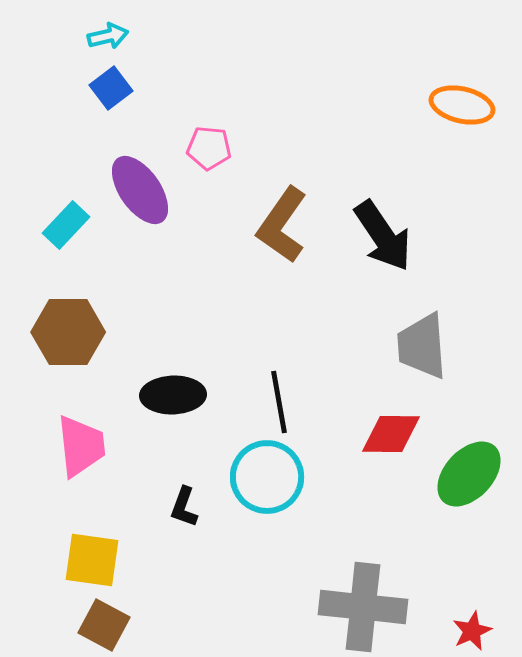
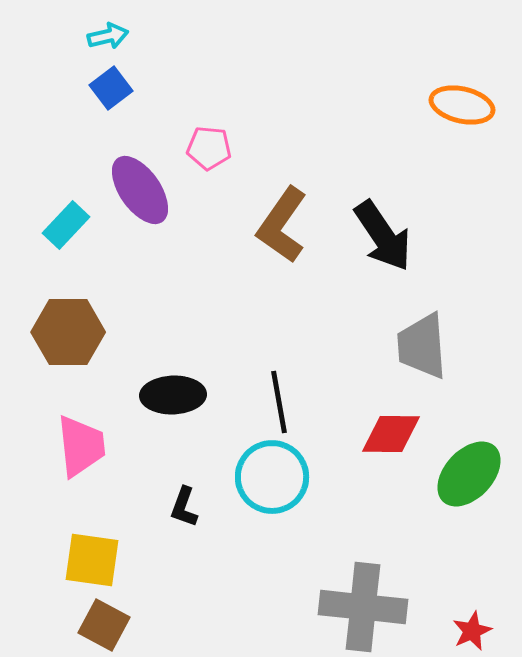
cyan circle: moved 5 px right
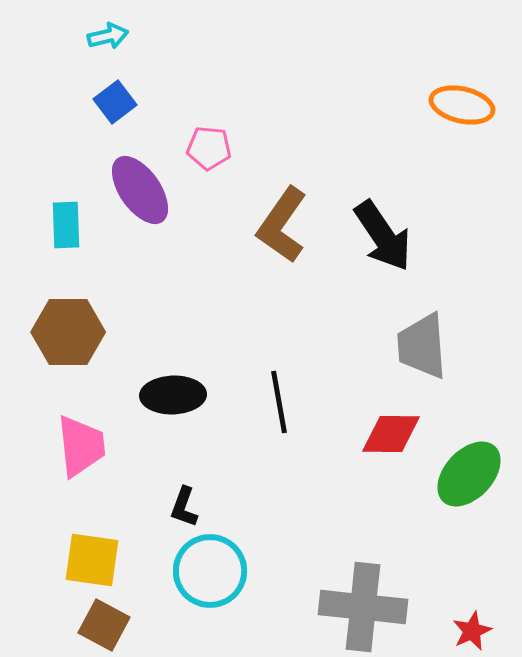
blue square: moved 4 px right, 14 px down
cyan rectangle: rotated 45 degrees counterclockwise
cyan circle: moved 62 px left, 94 px down
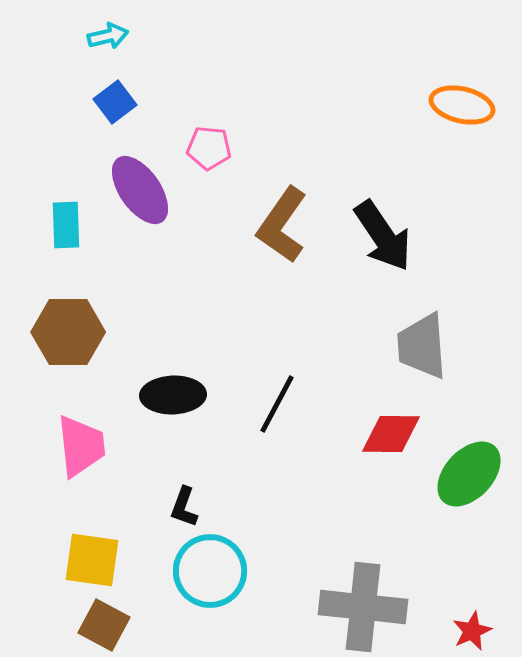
black line: moved 2 px left, 2 px down; rotated 38 degrees clockwise
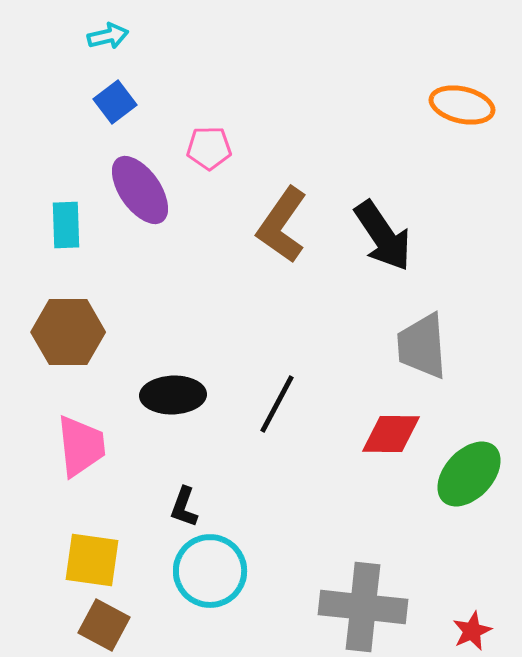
pink pentagon: rotated 6 degrees counterclockwise
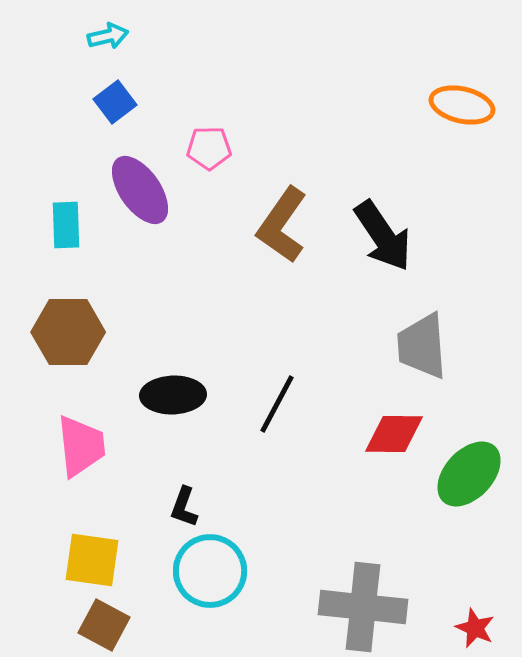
red diamond: moved 3 px right
red star: moved 3 px right, 3 px up; rotated 24 degrees counterclockwise
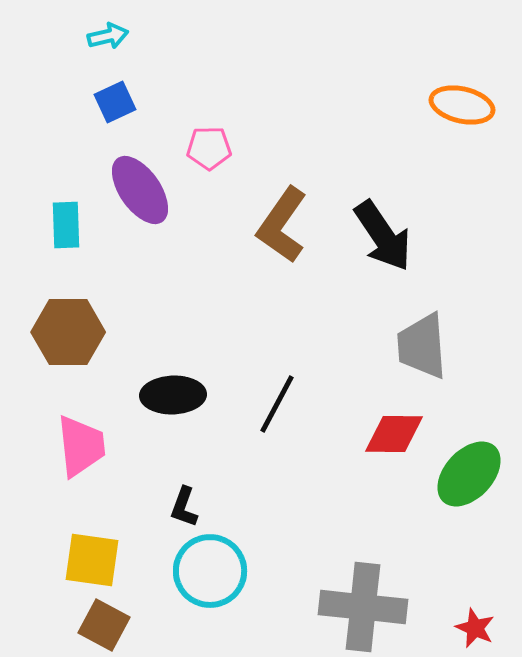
blue square: rotated 12 degrees clockwise
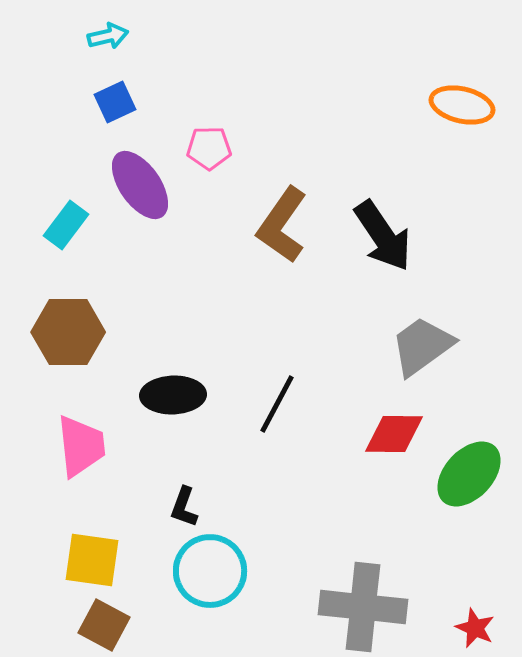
purple ellipse: moved 5 px up
cyan rectangle: rotated 39 degrees clockwise
gray trapezoid: rotated 58 degrees clockwise
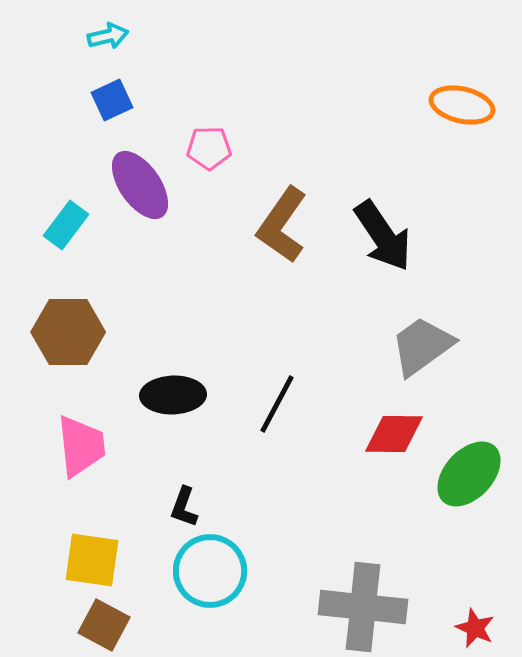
blue square: moved 3 px left, 2 px up
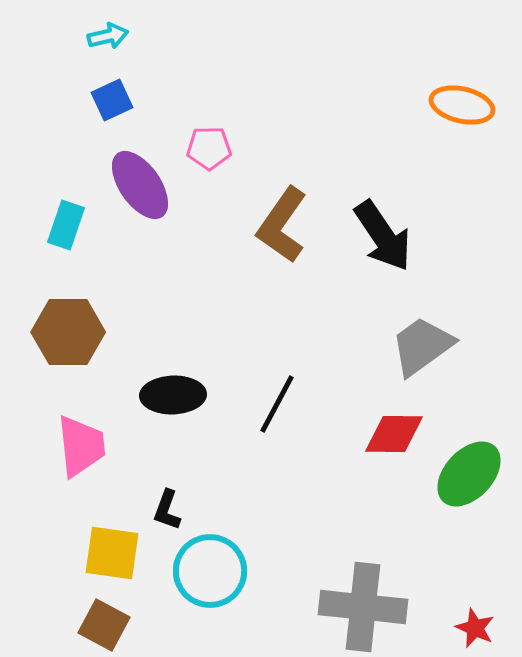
cyan rectangle: rotated 18 degrees counterclockwise
black L-shape: moved 17 px left, 3 px down
yellow square: moved 20 px right, 7 px up
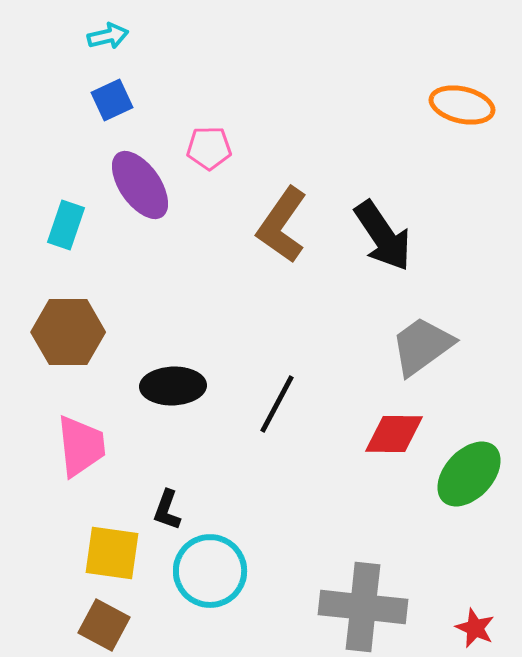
black ellipse: moved 9 px up
